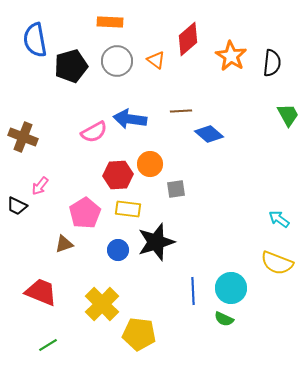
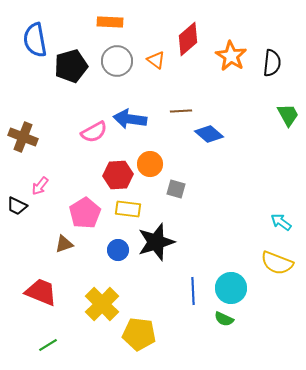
gray square: rotated 24 degrees clockwise
cyan arrow: moved 2 px right, 3 px down
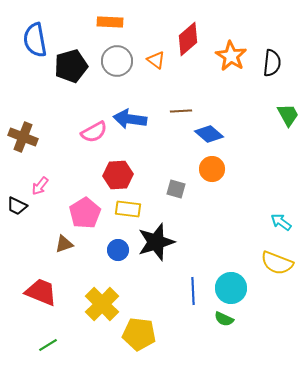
orange circle: moved 62 px right, 5 px down
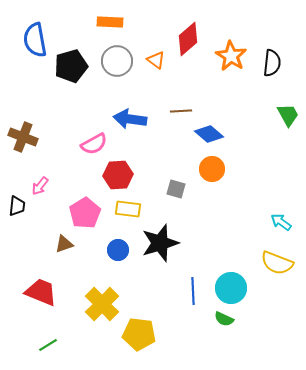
pink semicircle: moved 12 px down
black trapezoid: rotated 110 degrees counterclockwise
black star: moved 4 px right, 1 px down
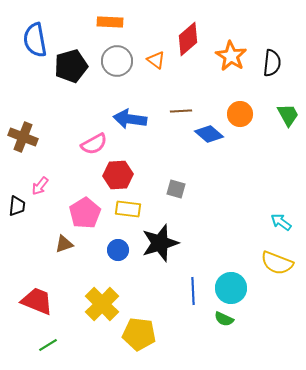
orange circle: moved 28 px right, 55 px up
red trapezoid: moved 4 px left, 9 px down
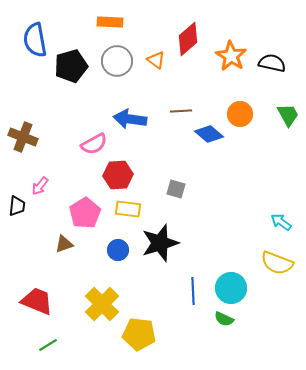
black semicircle: rotated 84 degrees counterclockwise
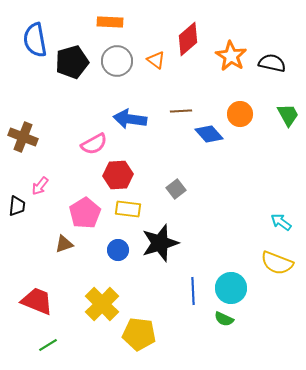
black pentagon: moved 1 px right, 4 px up
blue diamond: rotated 8 degrees clockwise
gray square: rotated 36 degrees clockwise
